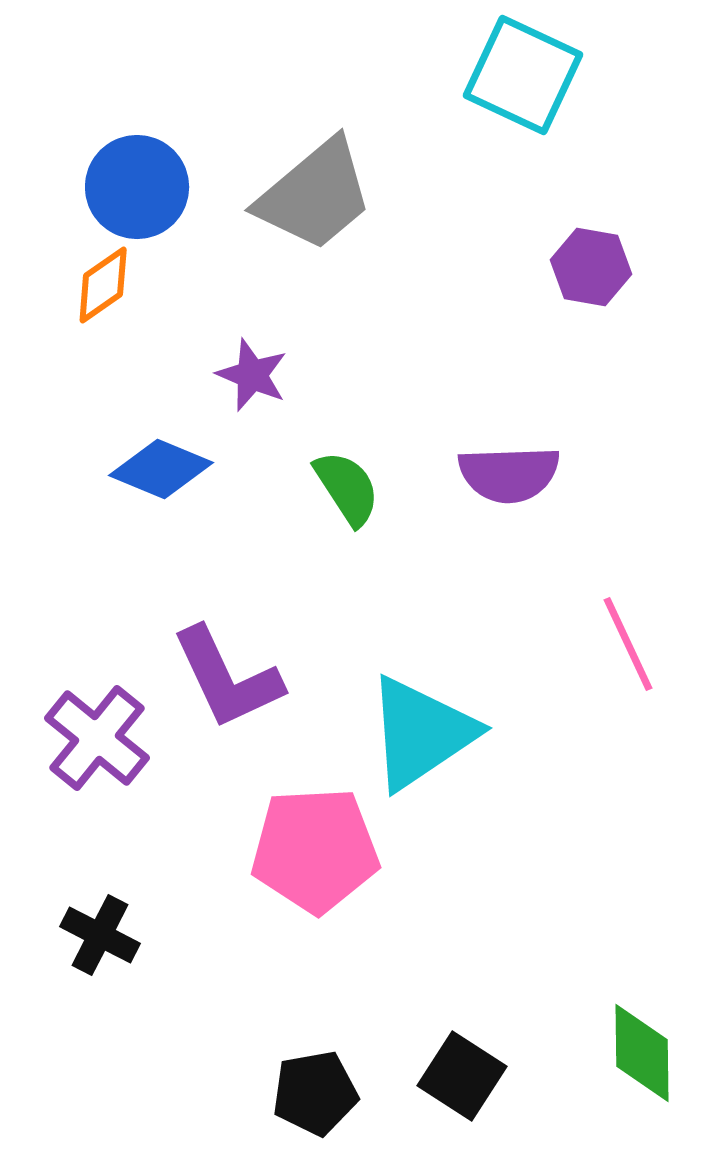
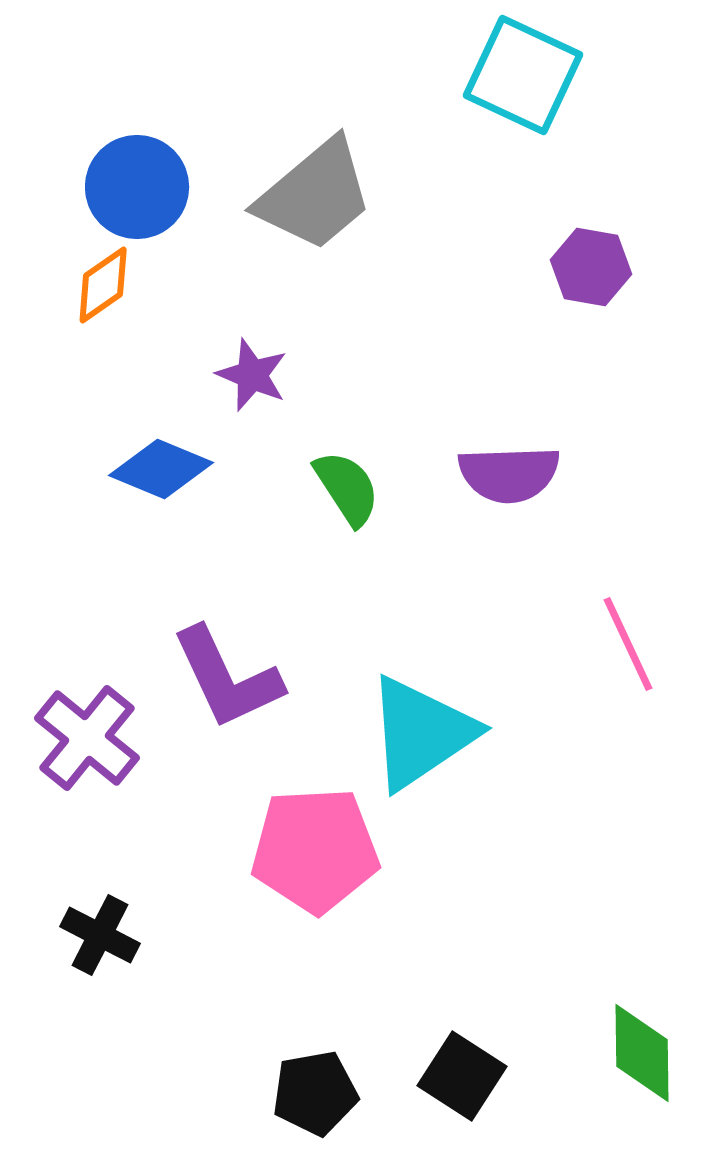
purple cross: moved 10 px left
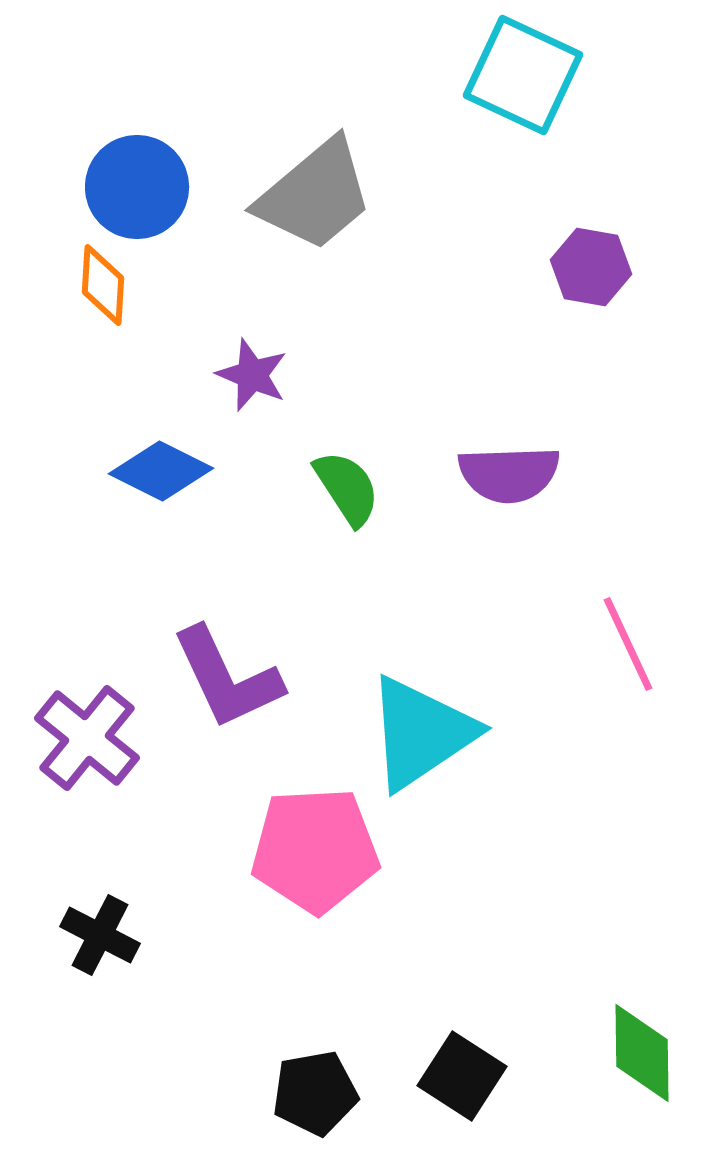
orange diamond: rotated 52 degrees counterclockwise
blue diamond: moved 2 px down; rotated 4 degrees clockwise
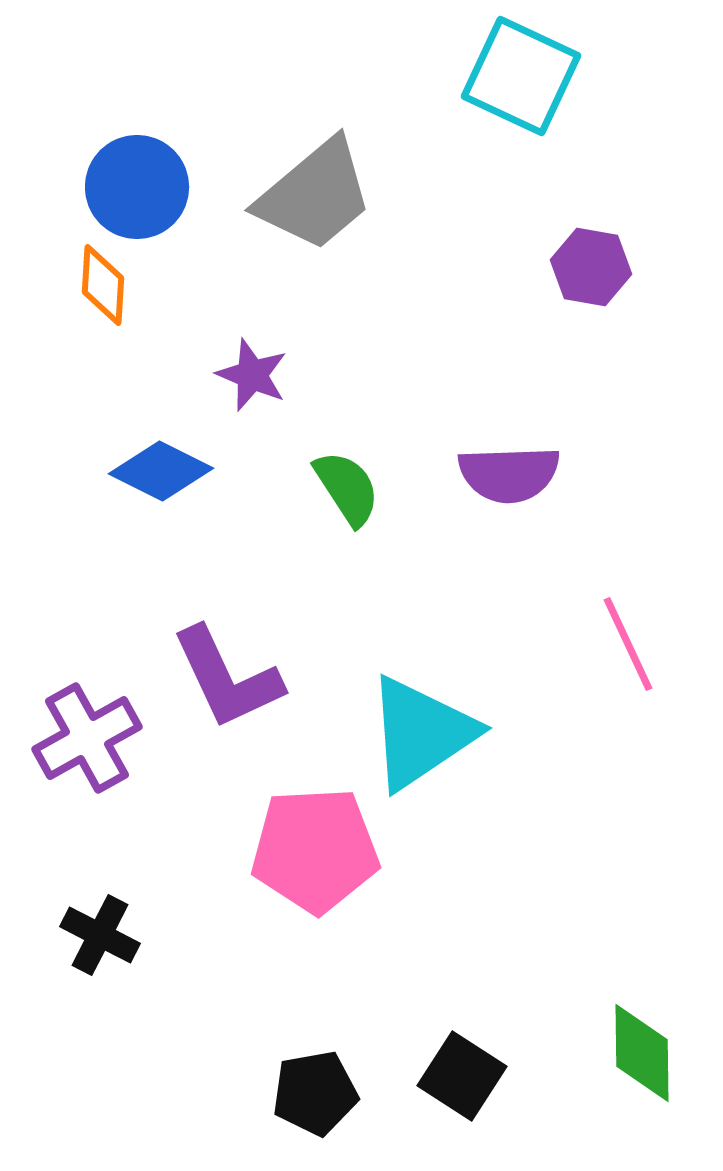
cyan square: moved 2 px left, 1 px down
purple cross: rotated 22 degrees clockwise
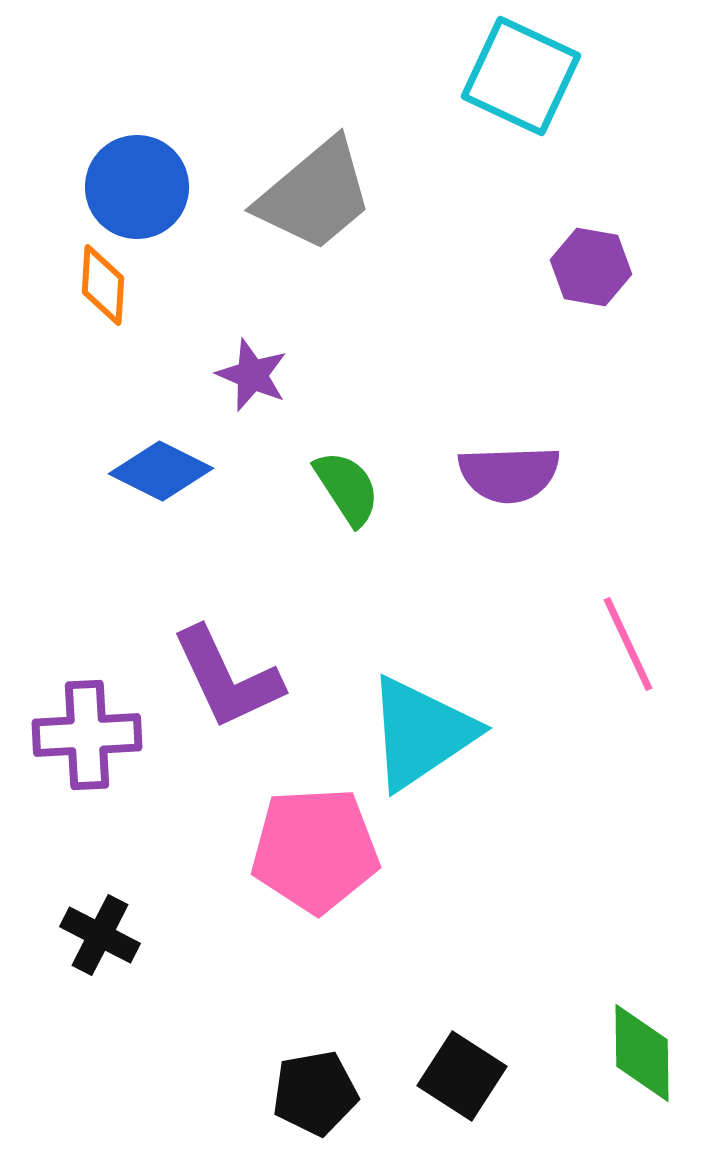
purple cross: moved 3 px up; rotated 26 degrees clockwise
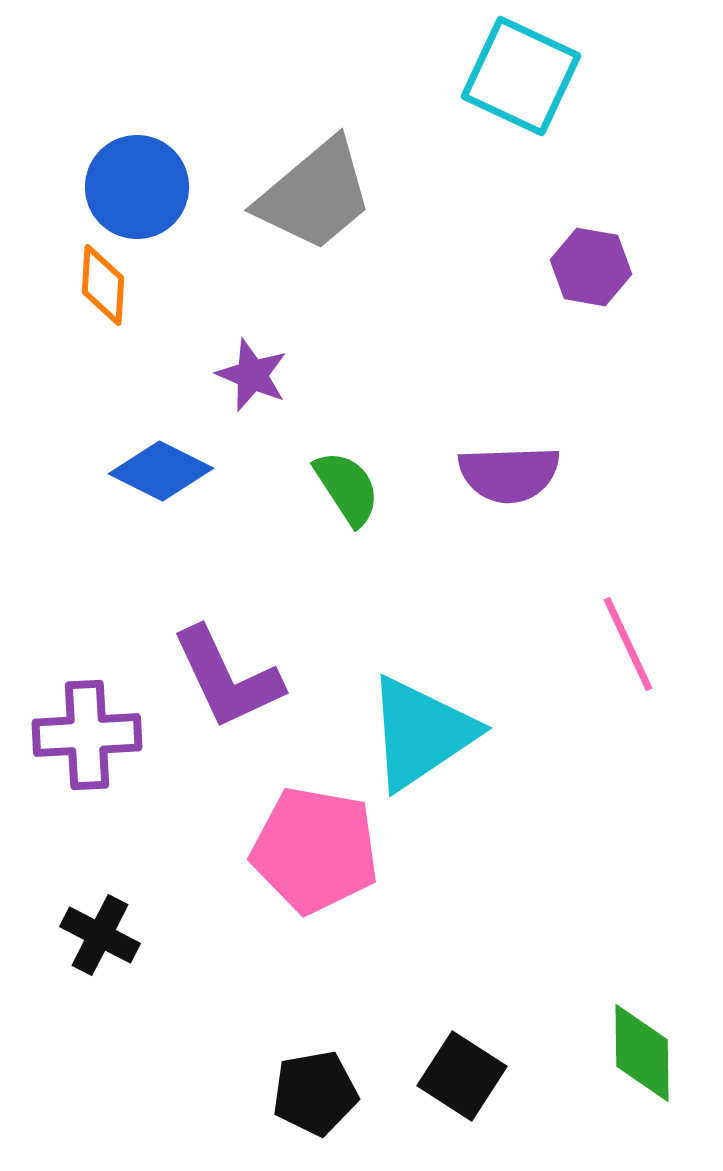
pink pentagon: rotated 13 degrees clockwise
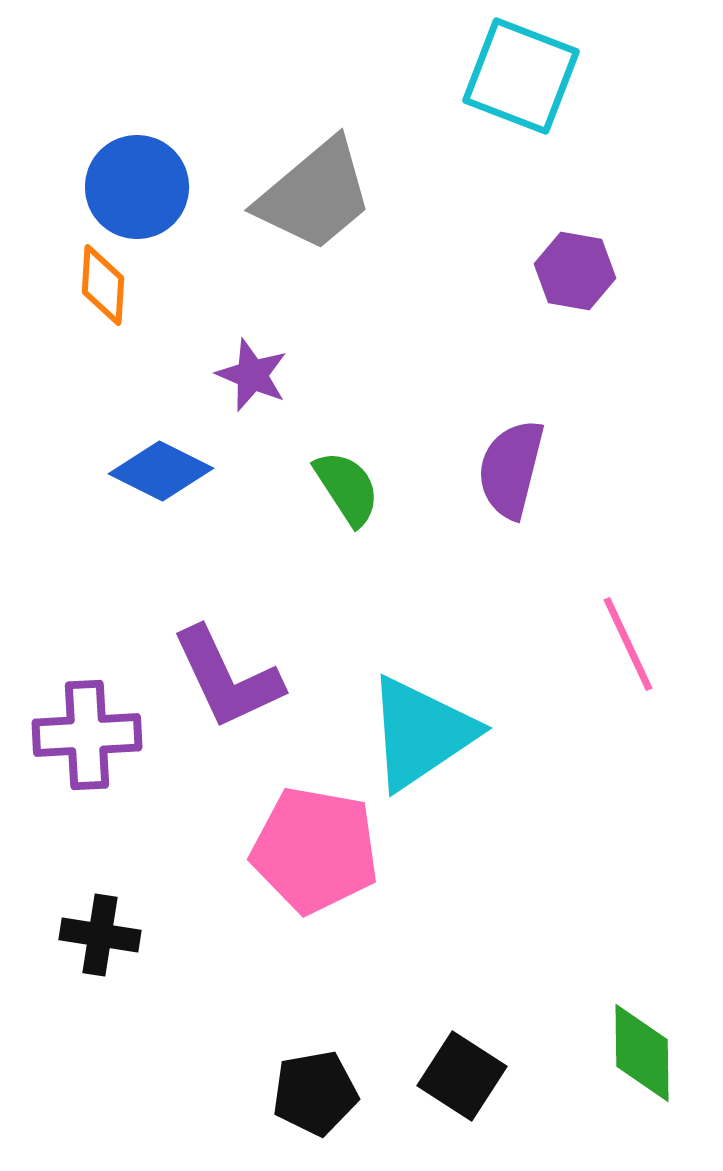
cyan square: rotated 4 degrees counterclockwise
purple hexagon: moved 16 px left, 4 px down
purple semicircle: moved 2 px right, 5 px up; rotated 106 degrees clockwise
black cross: rotated 18 degrees counterclockwise
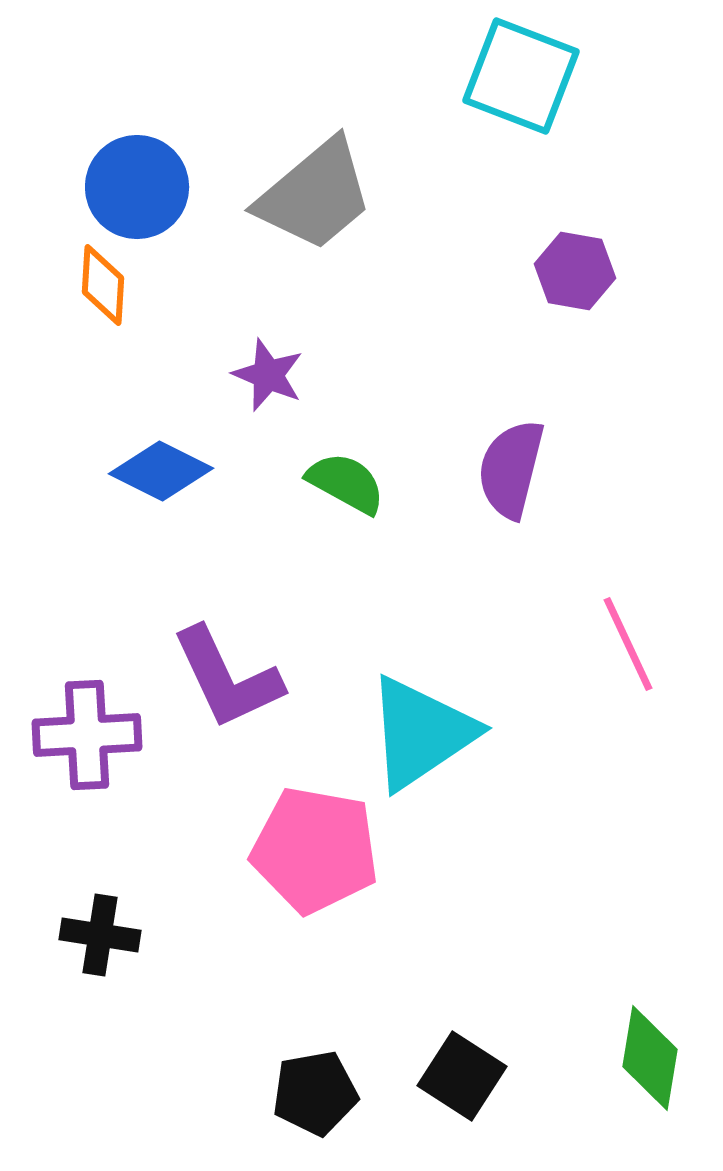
purple star: moved 16 px right
green semicircle: moved 1 px left, 5 px up; rotated 28 degrees counterclockwise
green diamond: moved 8 px right, 5 px down; rotated 10 degrees clockwise
